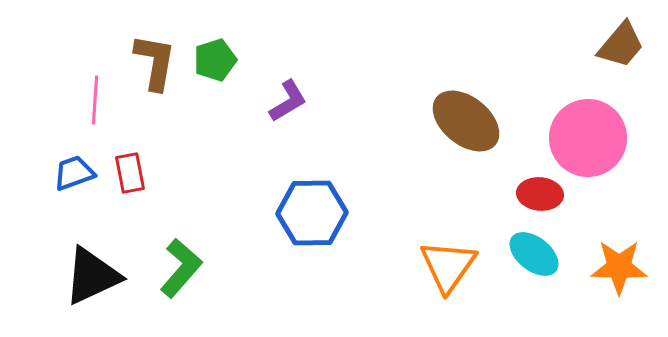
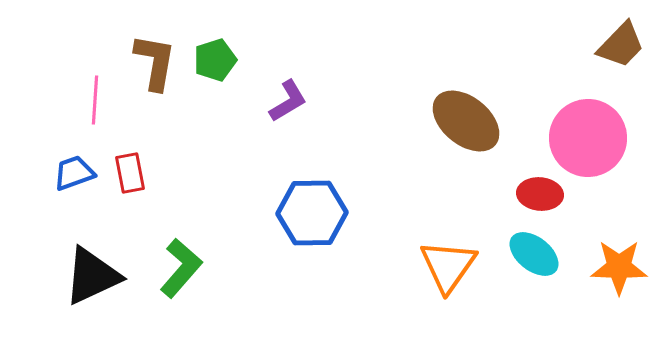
brown trapezoid: rotated 4 degrees clockwise
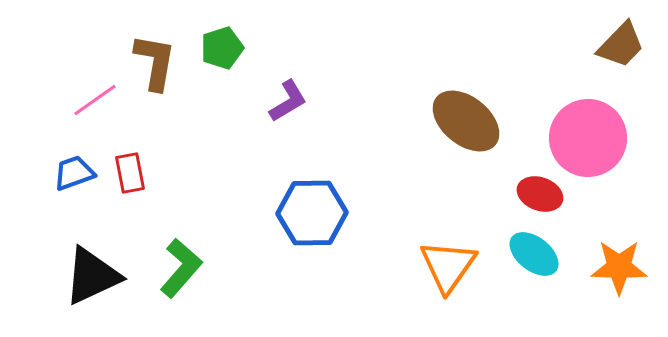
green pentagon: moved 7 px right, 12 px up
pink line: rotated 51 degrees clockwise
red ellipse: rotated 15 degrees clockwise
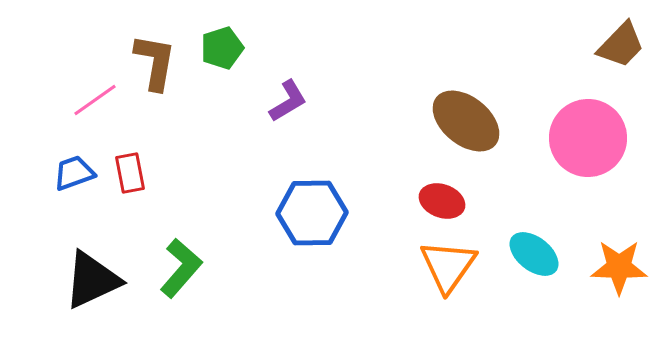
red ellipse: moved 98 px left, 7 px down
black triangle: moved 4 px down
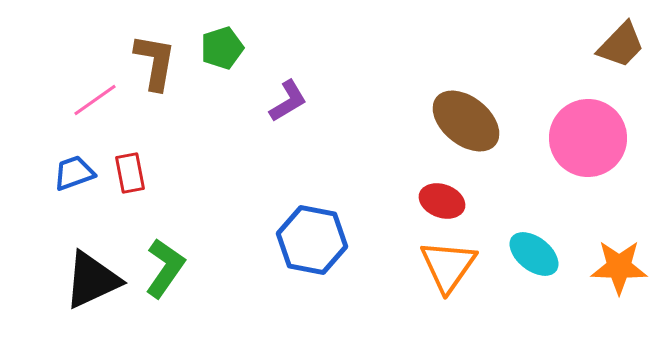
blue hexagon: moved 27 px down; rotated 12 degrees clockwise
green L-shape: moved 16 px left; rotated 6 degrees counterclockwise
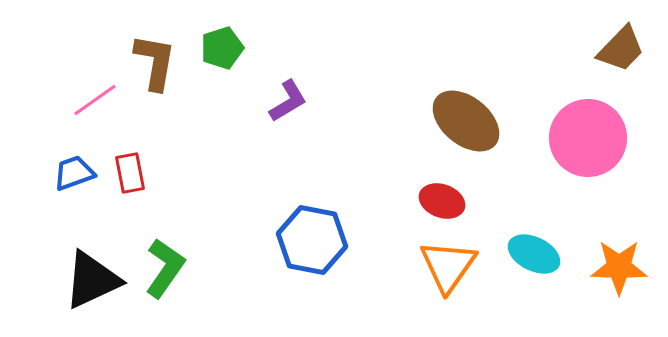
brown trapezoid: moved 4 px down
cyan ellipse: rotated 12 degrees counterclockwise
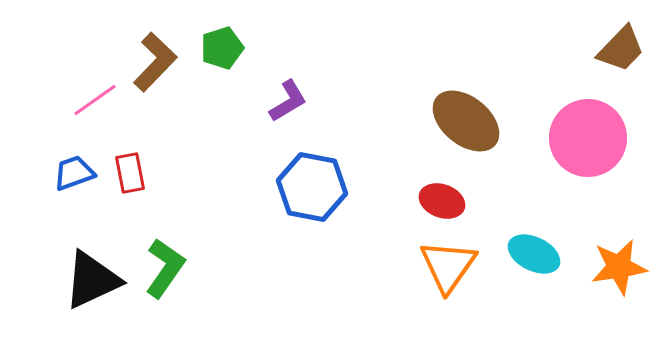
brown L-shape: rotated 34 degrees clockwise
blue hexagon: moved 53 px up
orange star: rotated 10 degrees counterclockwise
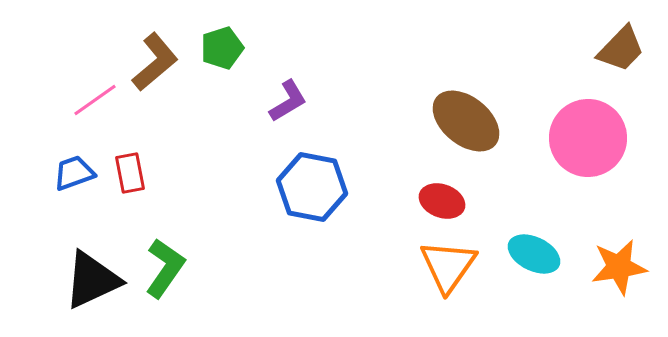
brown L-shape: rotated 6 degrees clockwise
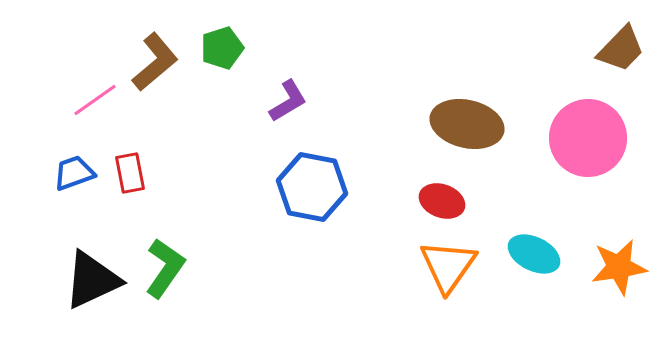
brown ellipse: moved 1 px right, 3 px down; rotated 26 degrees counterclockwise
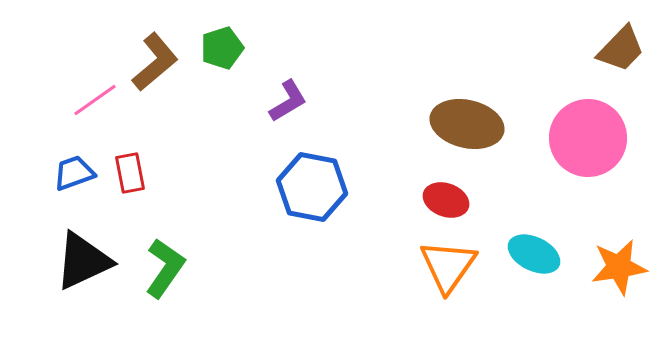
red ellipse: moved 4 px right, 1 px up
black triangle: moved 9 px left, 19 px up
